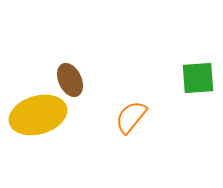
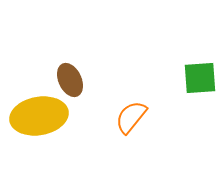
green square: moved 2 px right
yellow ellipse: moved 1 px right, 1 px down; rotated 6 degrees clockwise
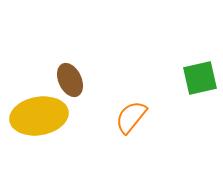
green square: rotated 9 degrees counterclockwise
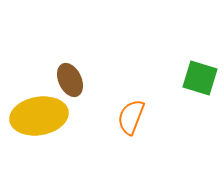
green square: rotated 30 degrees clockwise
orange semicircle: rotated 18 degrees counterclockwise
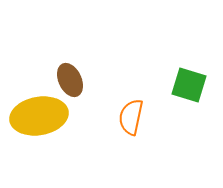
green square: moved 11 px left, 7 px down
orange semicircle: rotated 9 degrees counterclockwise
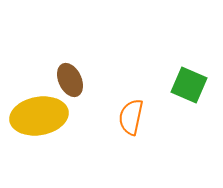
green square: rotated 6 degrees clockwise
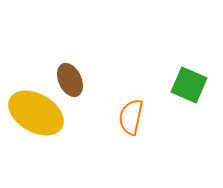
yellow ellipse: moved 3 px left, 3 px up; rotated 40 degrees clockwise
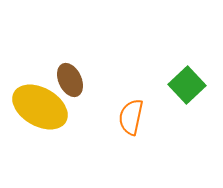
green square: moved 2 px left; rotated 24 degrees clockwise
yellow ellipse: moved 4 px right, 6 px up
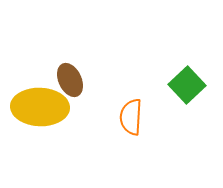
yellow ellipse: rotated 28 degrees counterclockwise
orange semicircle: rotated 9 degrees counterclockwise
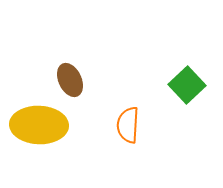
yellow ellipse: moved 1 px left, 18 px down
orange semicircle: moved 3 px left, 8 px down
